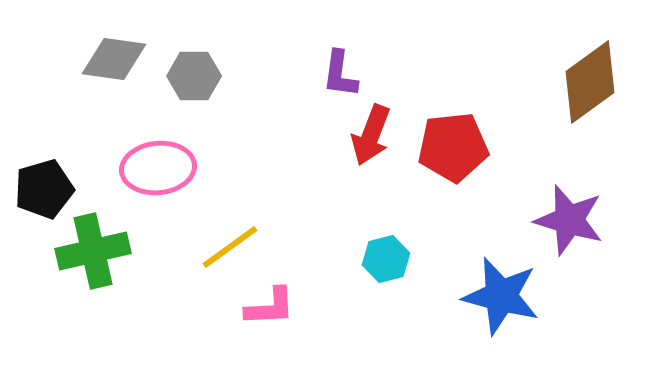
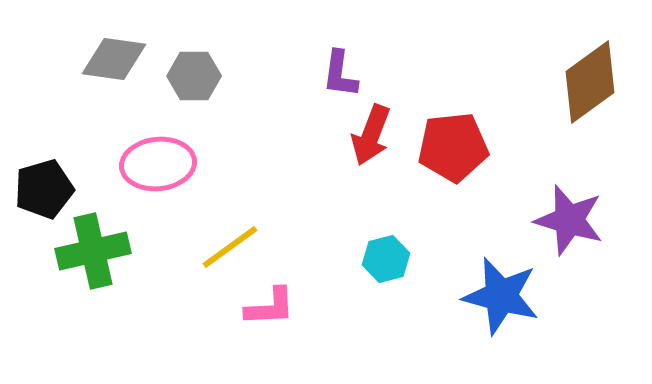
pink ellipse: moved 4 px up
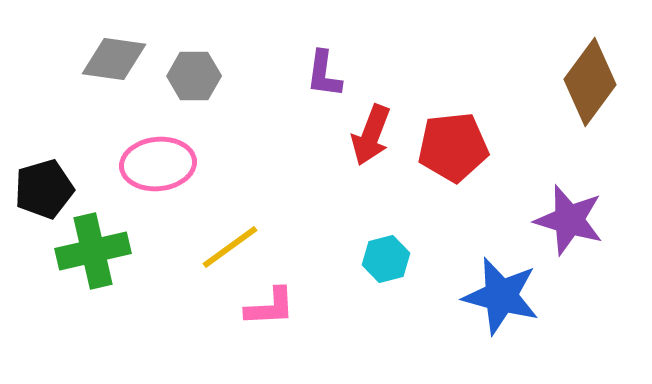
purple L-shape: moved 16 px left
brown diamond: rotated 18 degrees counterclockwise
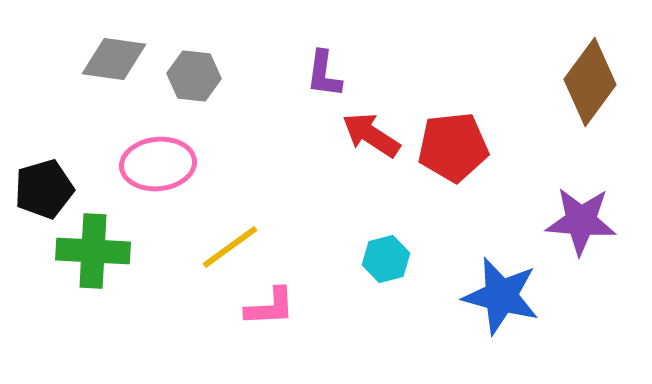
gray hexagon: rotated 6 degrees clockwise
red arrow: rotated 102 degrees clockwise
purple star: moved 12 px right, 1 px down; rotated 12 degrees counterclockwise
green cross: rotated 16 degrees clockwise
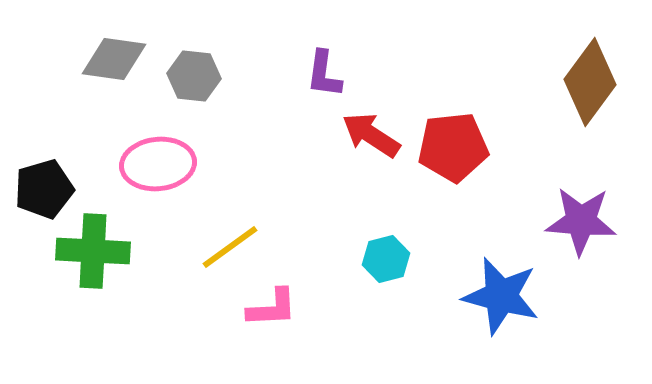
pink L-shape: moved 2 px right, 1 px down
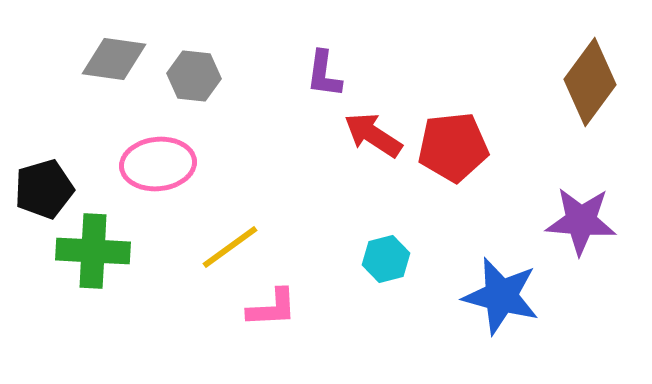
red arrow: moved 2 px right
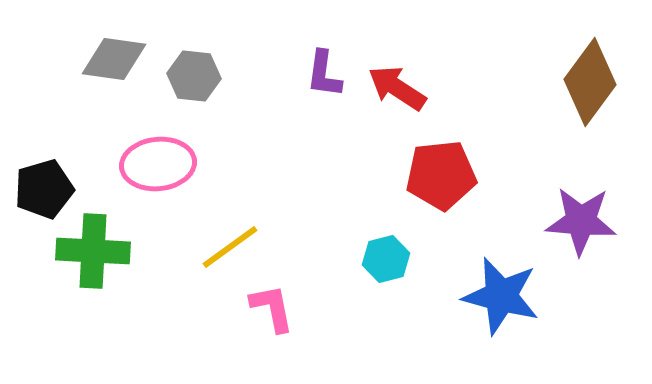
red arrow: moved 24 px right, 47 px up
red pentagon: moved 12 px left, 28 px down
pink L-shape: rotated 98 degrees counterclockwise
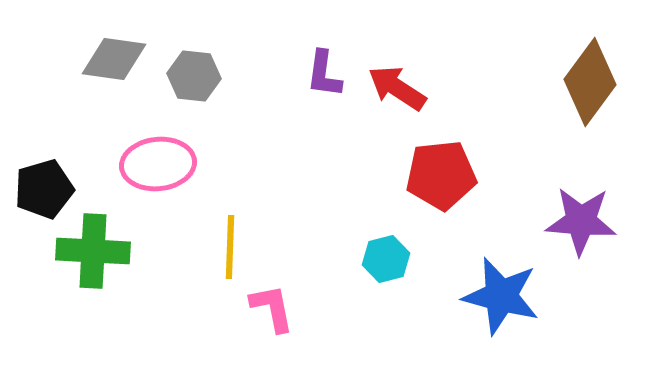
yellow line: rotated 52 degrees counterclockwise
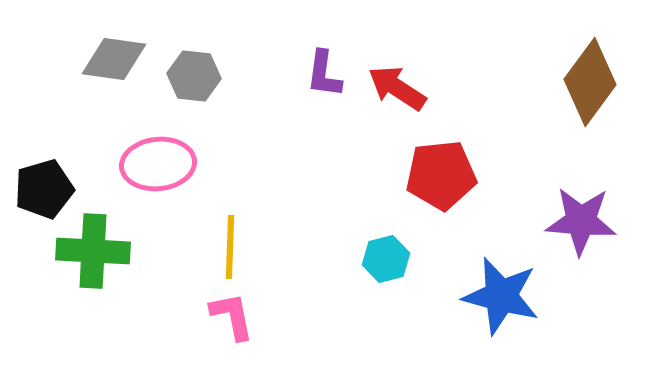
pink L-shape: moved 40 px left, 8 px down
